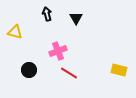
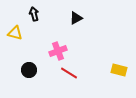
black arrow: moved 13 px left
black triangle: rotated 32 degrees clockwise
yellow triangle: moved 1 px down
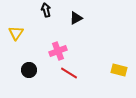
black arrow: moved 12 px right, 4 px up
yellow triangle: moved 1 px right; rotated 49 degrees clockwise
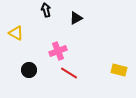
yellow triangle: rotated 35 degrees counterclockwise
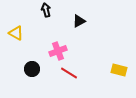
black triangle: moved 3 px right, 3 px down
black circle: moved 3 px right, 1 px up
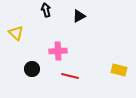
black triangle: moved 5 px up
yellow triangle: rotated 14 degrees clockwise
pink cross: rotated 18 degrees clockwise
red line: moved 1 px right, 3 px down; rotated 18 degrees counterclockwise
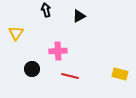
yellow triangle: rotated 21 degrees clockwise
yellow rectangle: moved 1 px right, 4 px down
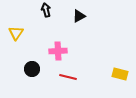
red line: moved 2 px left, 1 px down
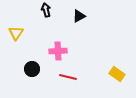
yellow rectangle: moved 3 px left; rotated 21 degrees clockwise
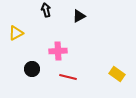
yellow triangle: rotated 28 degrees clockwise
